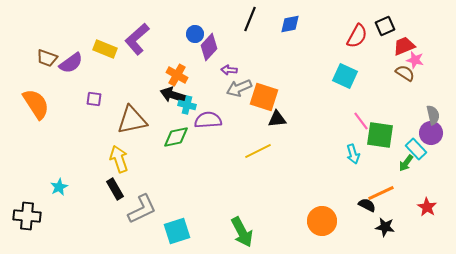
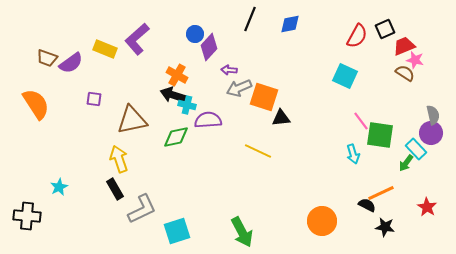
black square at (385, 26): moved 3 px down
black triangle at (277, 119): moved 4 px right, 1 px up
yellow line at (258, 151): rotated 52 degrees clockwise
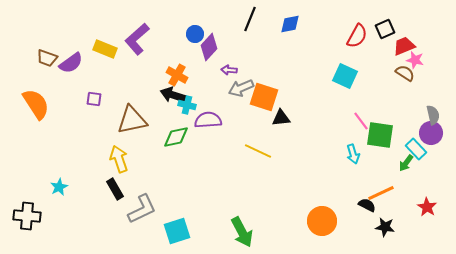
gray arrow at (239, 88): moved 2 px right
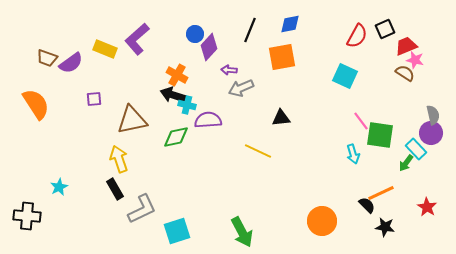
black line at (250, 19): moved 11 px down
red trapezoid at (404, 46): moved 2 px right
orange square at (264, 97): moved 18 px right, 40 px up; rotated 28 degrees counterclockwise
purple square at (94, 99): rotated 14 degrees counterclockwise
black semicircle at (367, 205): rotated 18 degrees clockwise
